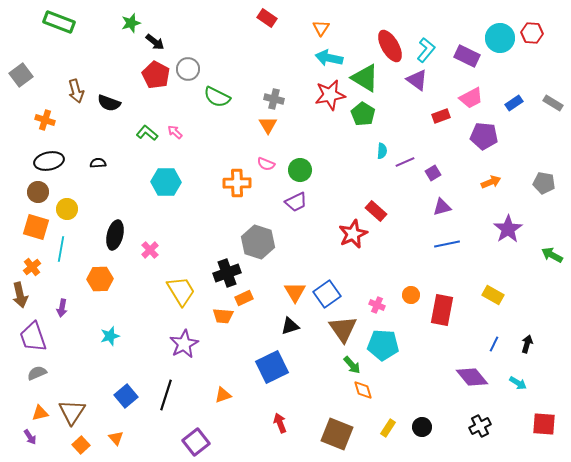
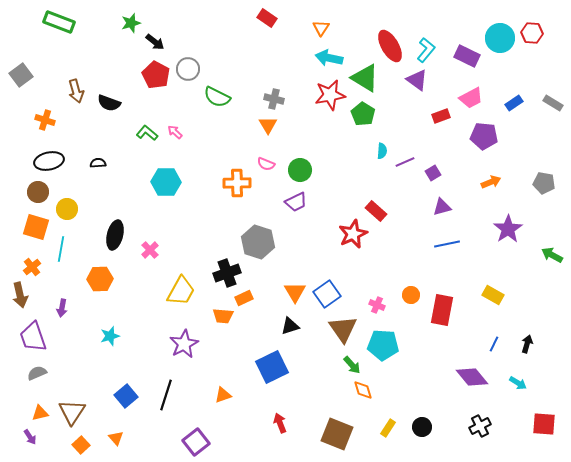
yellow trapezoid at (181, 291): rotated 60 degrees clockwise
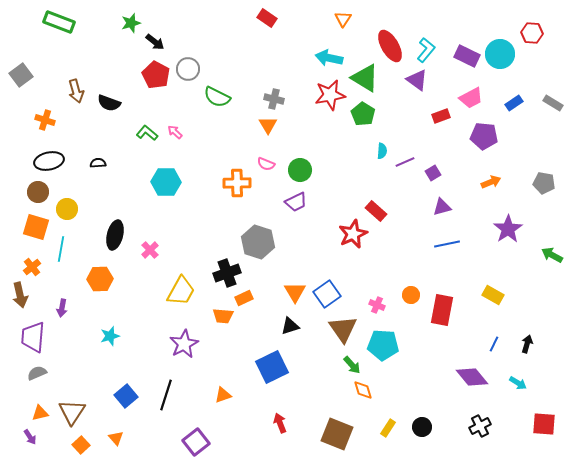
orange triangle at (321, 28): moved 22 px right, 9 px up
cyan circle at (500, 38): moved 16 px down
purple trapezoid at (33, 337): rotated 24 degrees clockwise
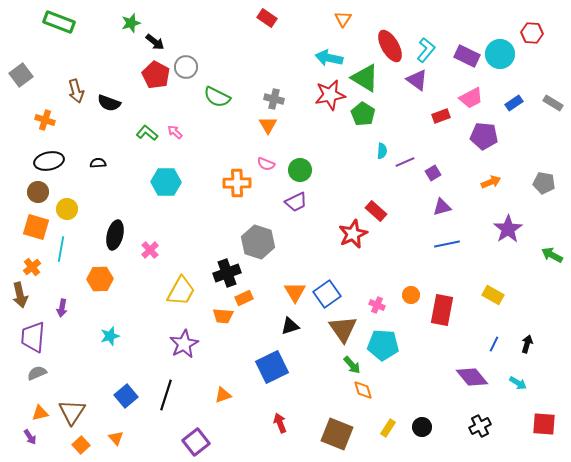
gray circle at (188, 69): moved 2 px left, 2 px up
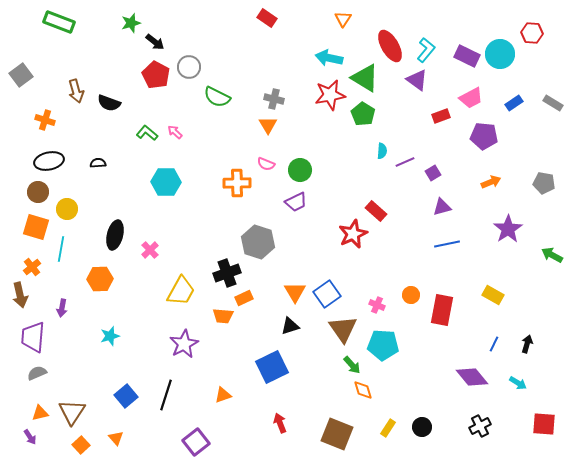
gray circle at (186, 67): moved 3 px right
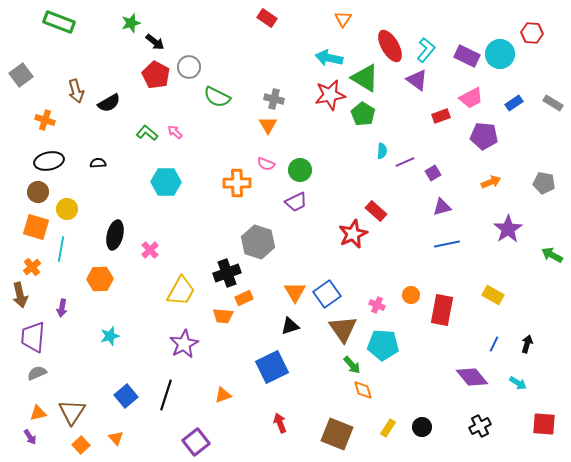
black semicircle at (109, 103): rotated 50 degrees counterclockwise
orange triangle at (40, 413): moved 2 px left
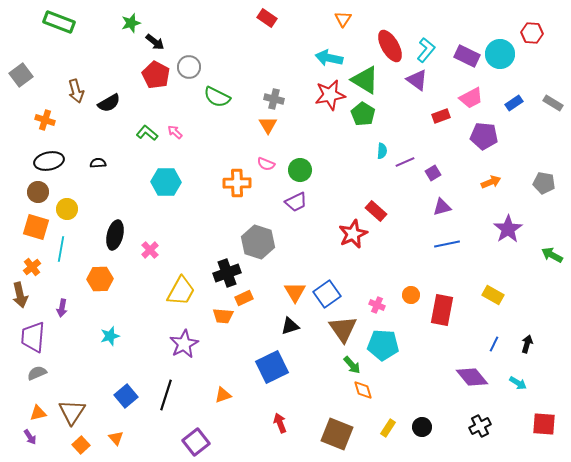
green triangle at (365, 78): moved 2 px down
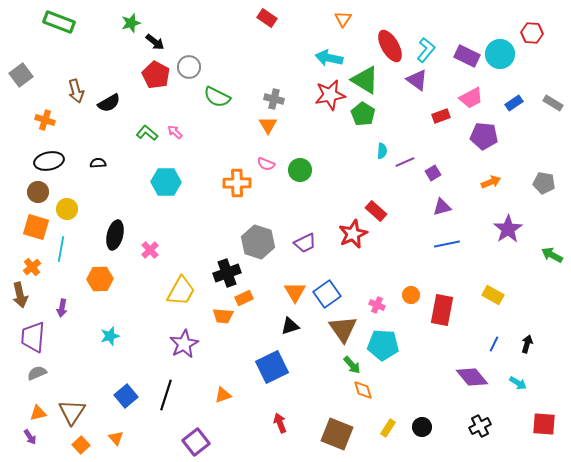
purple trapezoid at (296, 202): moved 9 px right, 41 px down
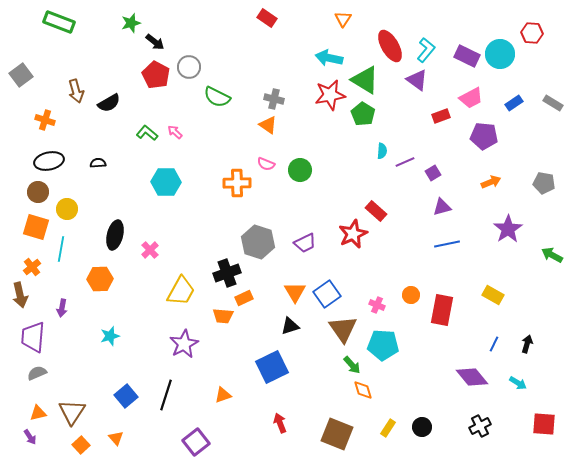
orange triangle at (268, 125): rotated 24 degrees counterclockwise
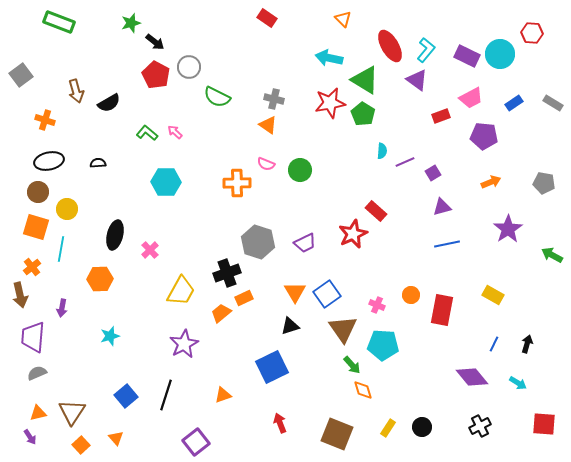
orange triangle at (343, 19): rotated 18 degrees counterclockwise
red star at (330, 95): moved 8 px down
orange trapezoid at (223, 316): moved 2 px left, 3 px up; rotated 135 degrees clockwise
